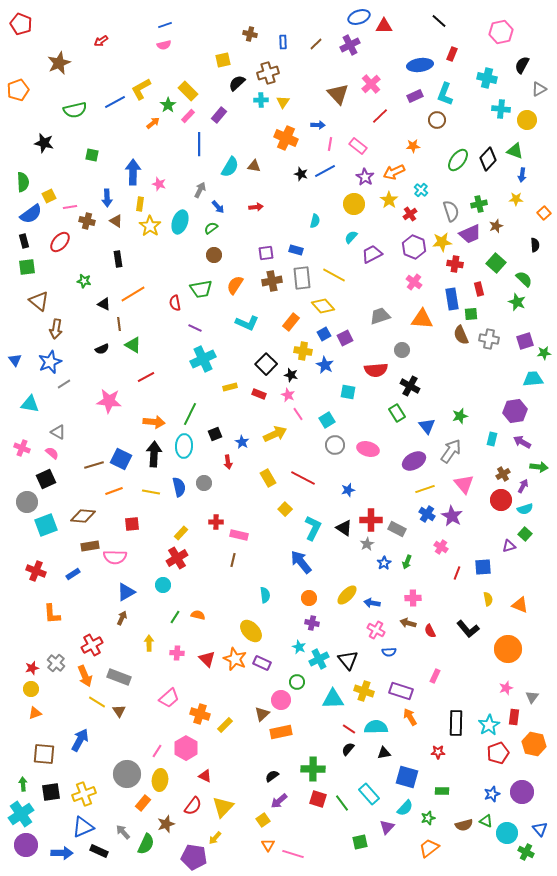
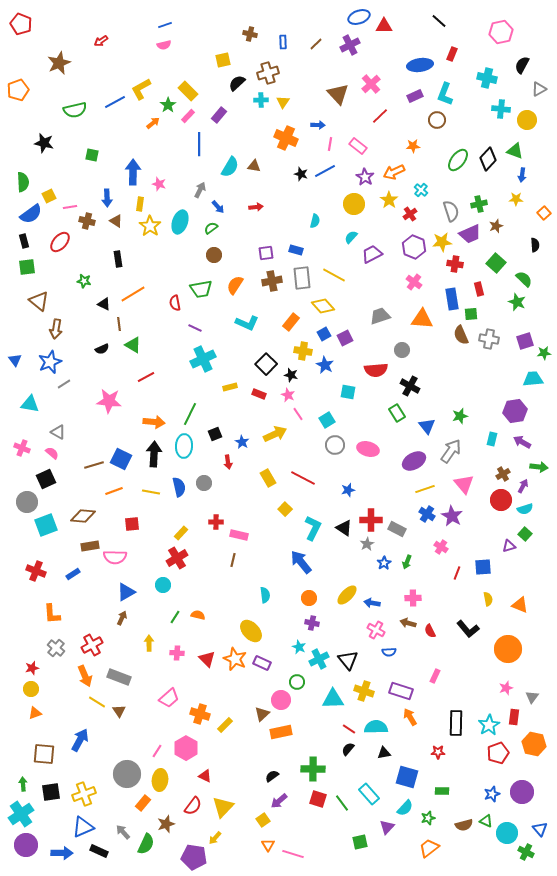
gray cross at (56, 663): moved 15 px up
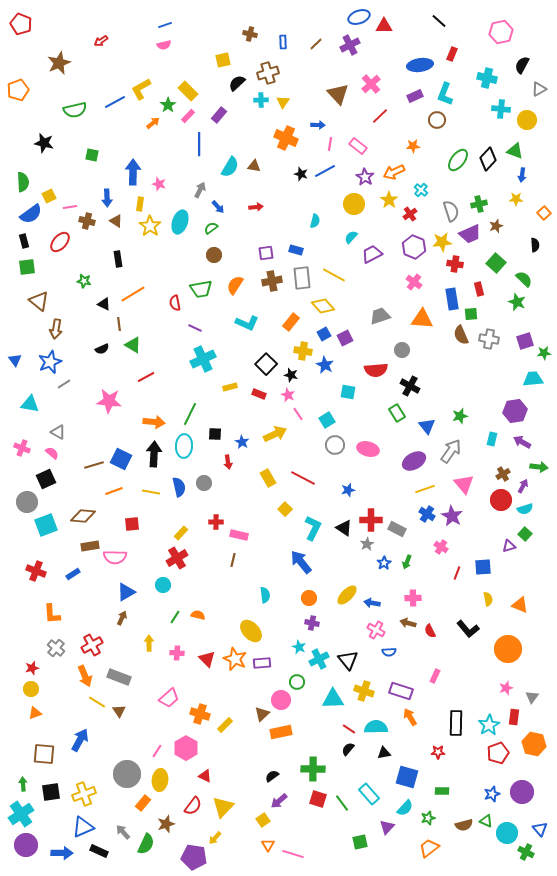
black square at (215, 434): rotated 24 degrees clockwise
purple rectangle at (262, 663): rotated 30 degrees counterclockwise
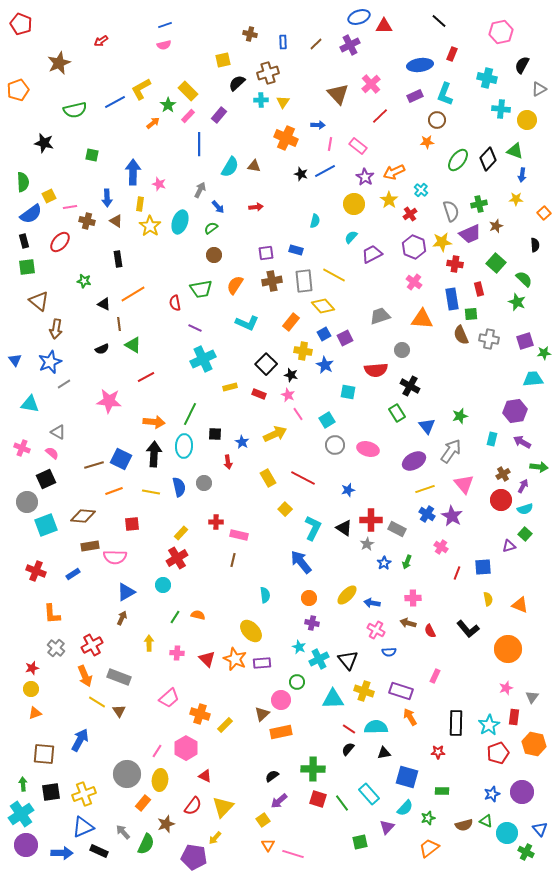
orange star at (413, 146): moved 14 px right, 4 px up
gray rectangle at (302, 278): moved 2 px right, 3 px down
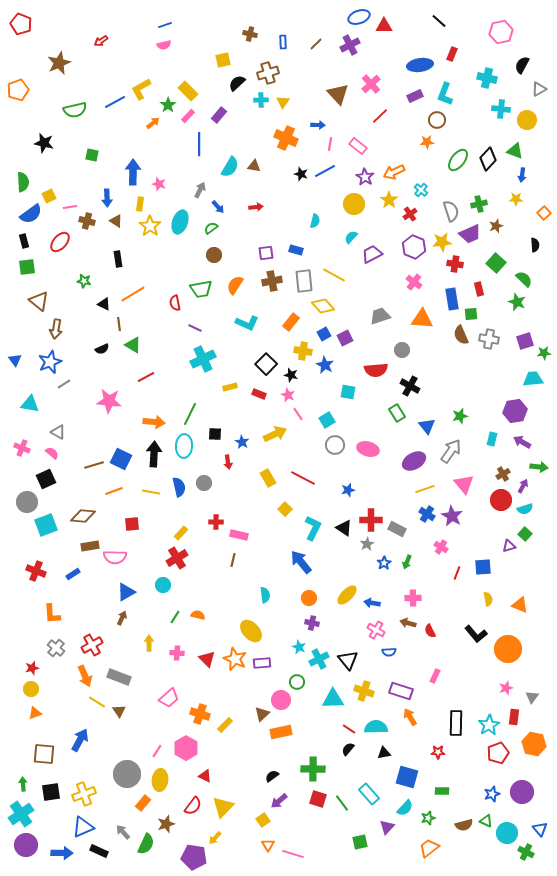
black L-shape at (468, 629): moved 8 px right, 5 px down
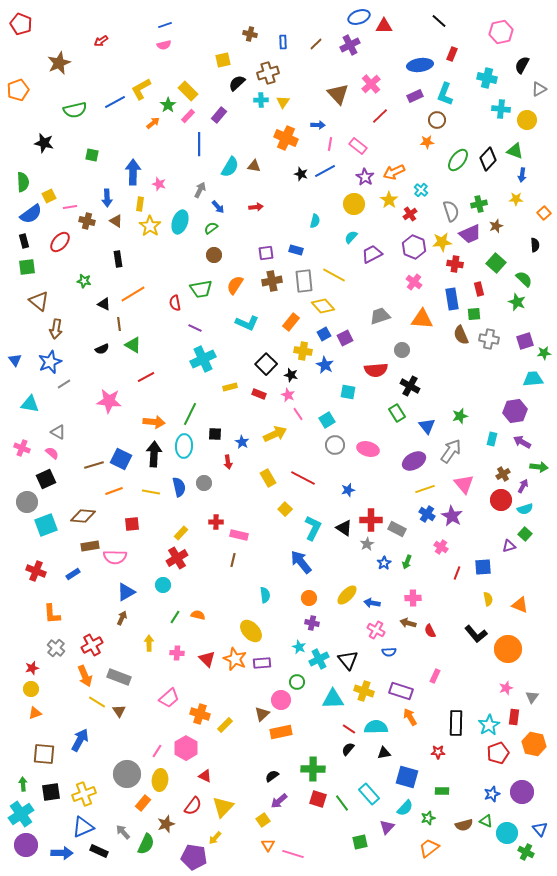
green square at (471, 314): moved 3 px right
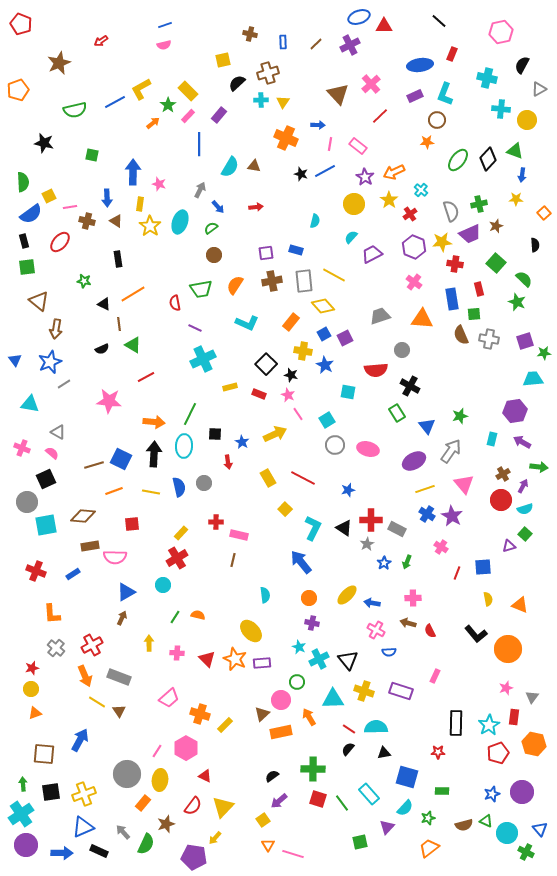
cyan square at (46, 525): rotated 10 degrees clockwise
orange arrow at (410, 717): moved 101 px left
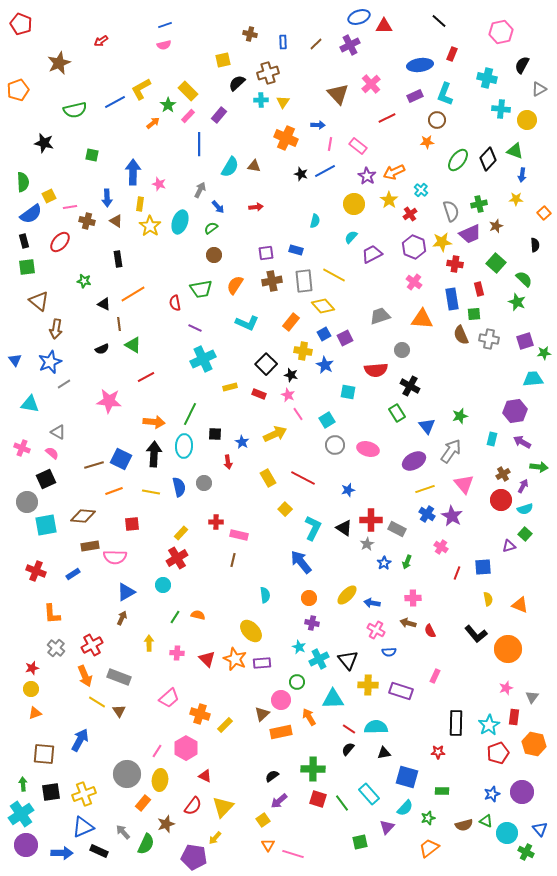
red line at (380, 116): moved 7 px right, 2 px down; rotated 18 degrees clockwise
purple star at (365, 177): moved 2 px right, 1 px up
yellow cross at (364, 691): moved 4 px right, 6 px up; rotated 18 degrees counterclockwise
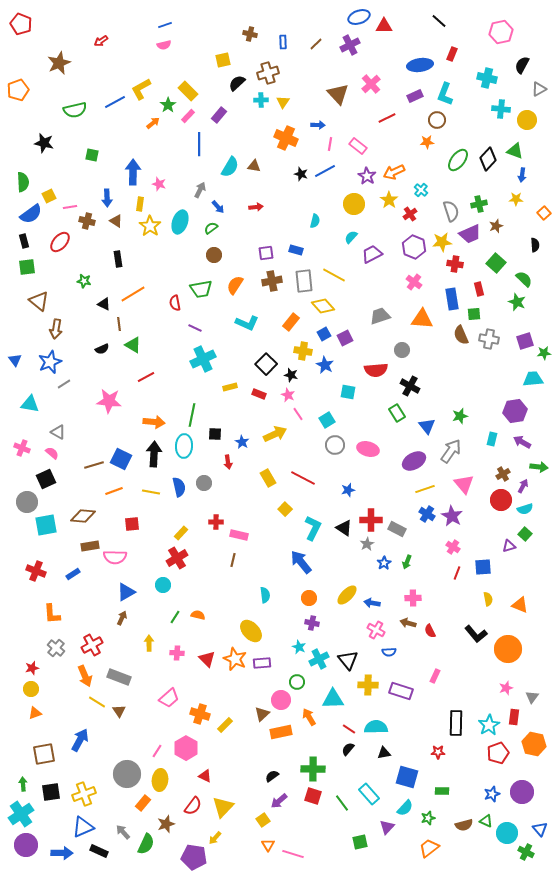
green line at (190, 414): moved 2 px right, 1 px down; rotated 15 degrees counterclockwise
pink cross at (441, 547): moved 12 px right
brown square at (44, 754): rotated 15 degrees counterclockwise
red square at (318, 799): moved 5 px left, 3 px up
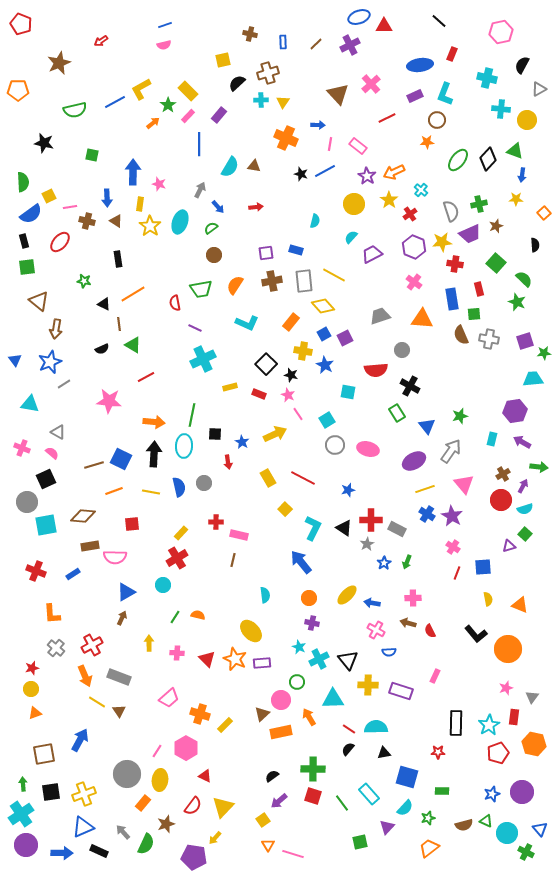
orange pentagon at (18, 90): rotated 20 degrees clockwise
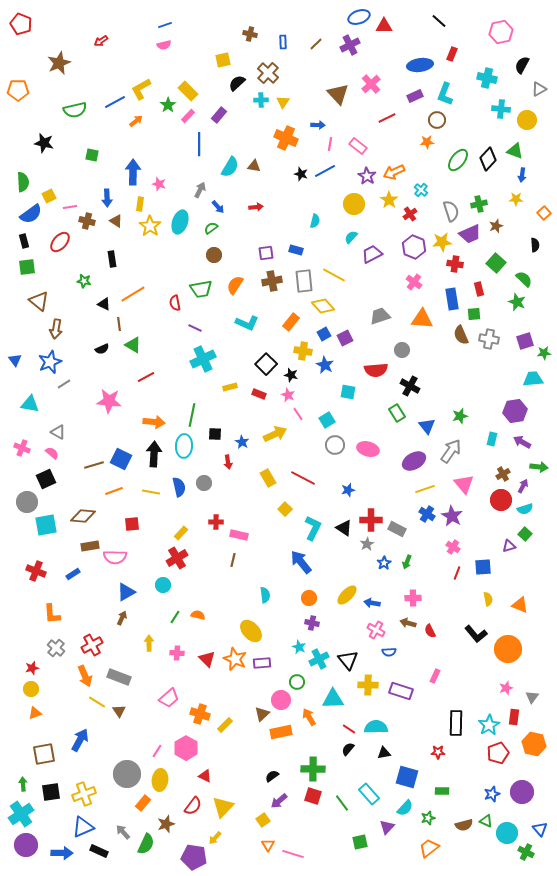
brown cross at (268, 73): rotated 30 degrees counterclockwise
orange arrow at (153, 123): moved 17 px left, 2 px up
black rectangle at (118, 259): moved 6 px left
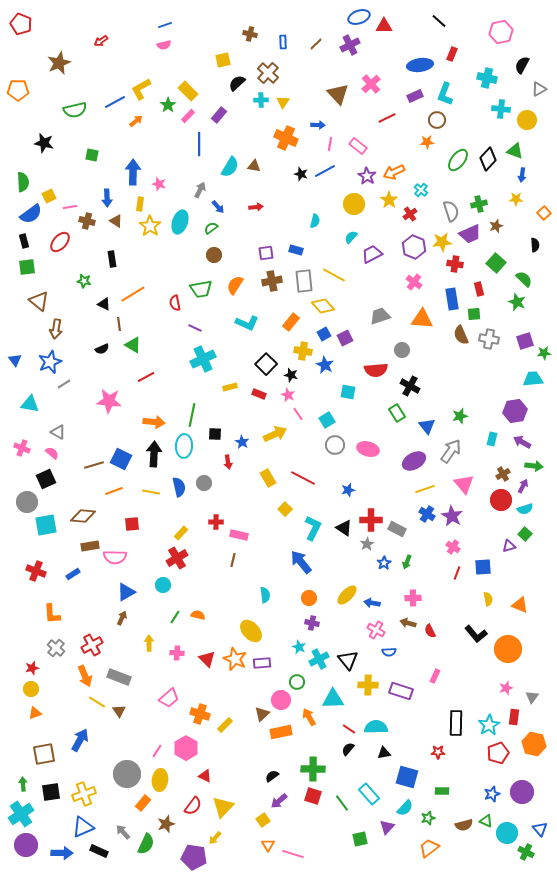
green arrow at (539, 467): moved 5 px left, 1 px up
green square at (360, 842): moved 3 px up
